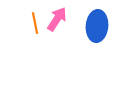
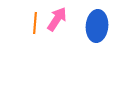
orange line: rotated 15 degrees clockwise
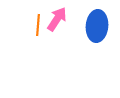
orange line: moved 3 px right, 2 px down
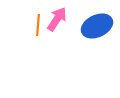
blue ellipse: rotated 60 degrees clockwise
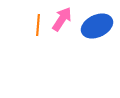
pink arrow: moved 5 px right
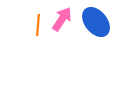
blue ellipse: moved 1 px left, 4 px up; rotated 76 degrees clockwise
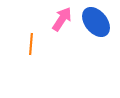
orange line: moved 7 px left, 19 px down
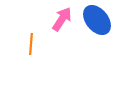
blue ellipse: moved 1 px right, 2 px up
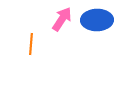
blue ellipse: rotated 52 degrees counterclockwise
